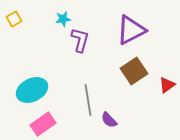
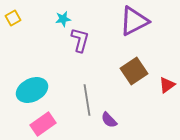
yellow square: moved 1 px left, 1 px up
purple triangle: moved 3 px right, 9 px up
gray line: moved 1 px left
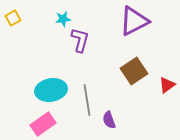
cyan ellipse: moved 19 px right; rotated 16 degrees clockwise
purple semicircle: rotated 24 degrees clockwise
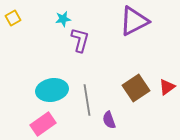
brown square: moved 2 px right, 17 px down
red triangle: moved 2 px down
cyan ellipse: moved 1 px right
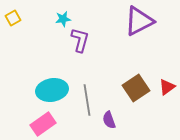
purple triangle: moved 5 px right
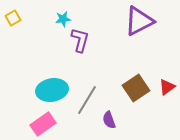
gray line: rotated 40 degrees clockwise
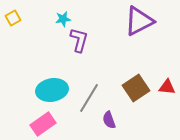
purple L-shape: moved 1 px left
red triangle: rotated 42 degrees clockwise
gray line: moved 2 px right, 2 px up
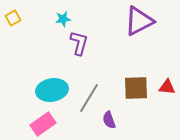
purple L-shape: moved 3 px down
brown square: rotated 32 degrees clockwise
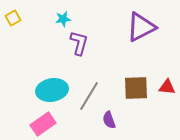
purple triangle: moved 2 px right, 6 px down
gray line: moved 2 px up
